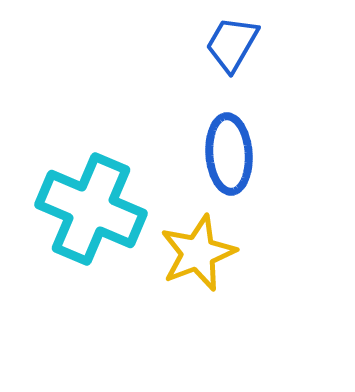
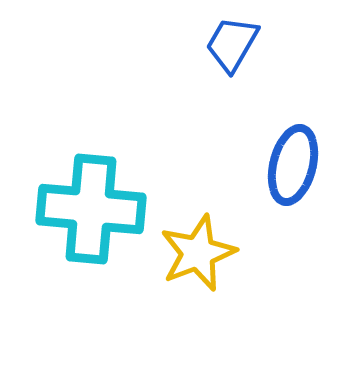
blue ellipse: moved 64 px right, 11 px down; rotated 18 degrees clockwise
cyan cross: rotated 18 degrees counterclockwise
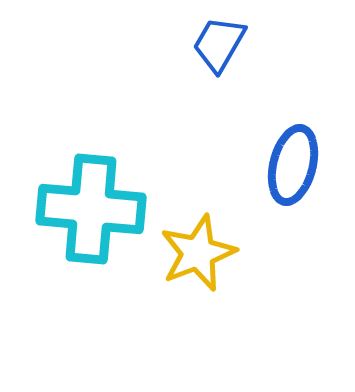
blue trapezoid: moved 13 px left
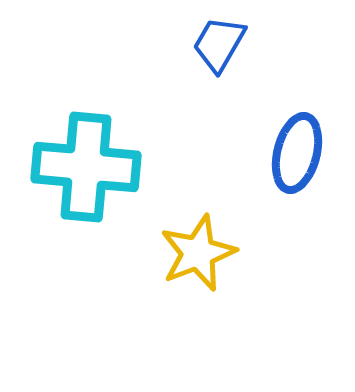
blue ellipse: moved 4 px right, 12 px up
cyan cross: moved 5 px left, 42 px up
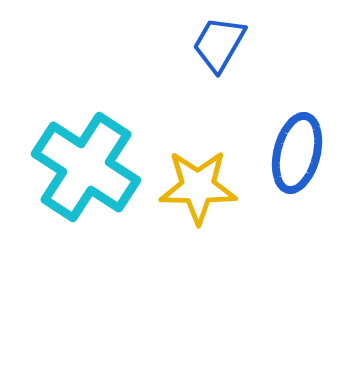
cyan cross: rotated 28 degrees clockwise
yellow star: moved 66 px up; rotated 22 degrees clockwise
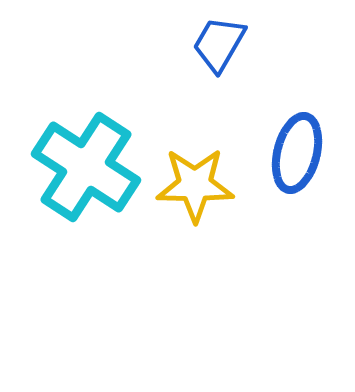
yellow star: moved 3 px left, 2 px up
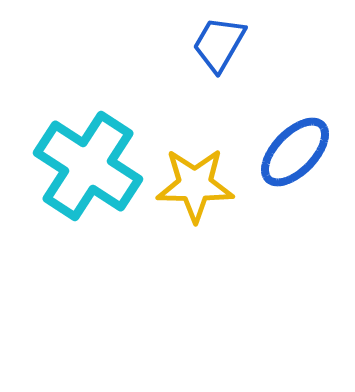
blue ellipse: moved 2 px left, 1 px up; rotated 30 degrees clockwise
cyan cross: moved 2 px right, 1 px up
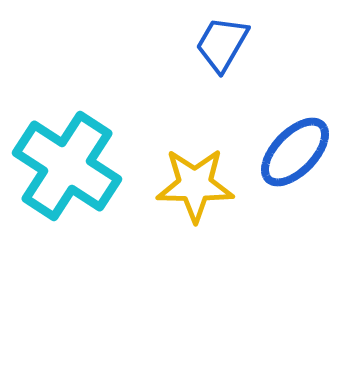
blue trapezoid: moved 3 px right
cyan cross: moved 21 px left
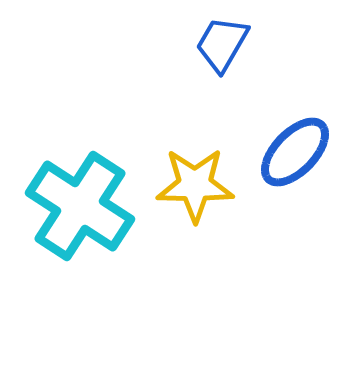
cyan cross: moved 13 px right, 40 px down
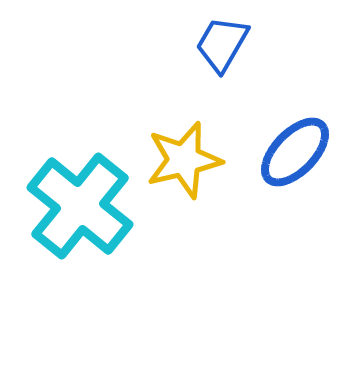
yellow star: moved 11 px left, 25 px up; rotated 14 degrees counterclockwise
cyan cross: rotated 6 degrees clockwise
